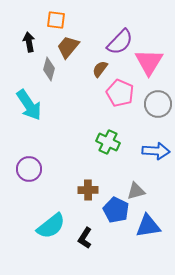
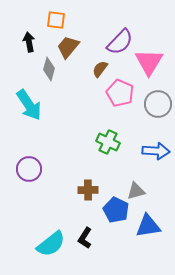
cyan semicircle: moved 18 px down
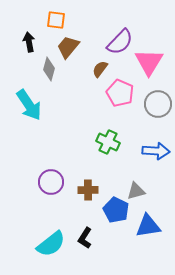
purple circle: moved 22 px right, 13 px down
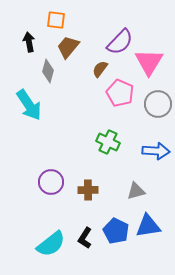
gray diamond: moved 1 px left, 2 px down
blue pentagon: moved 21 px down
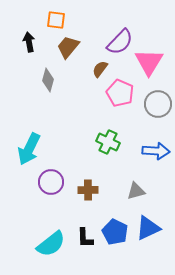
gray diamond: moved 9 px down
cyan arrow: moved 44 px down; rotated 60 degrees clockwise
blue triangle: moved 2 px down; rotated 16 degrees counterclockwise
blue pentagon: moved 1 px left, 1 px down
black L-shape: rotated 35 degrees counterclockwise
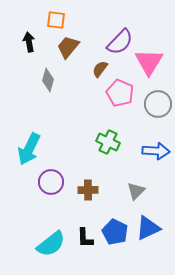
gray triangle: rotated 30 degrees counterclockwise
